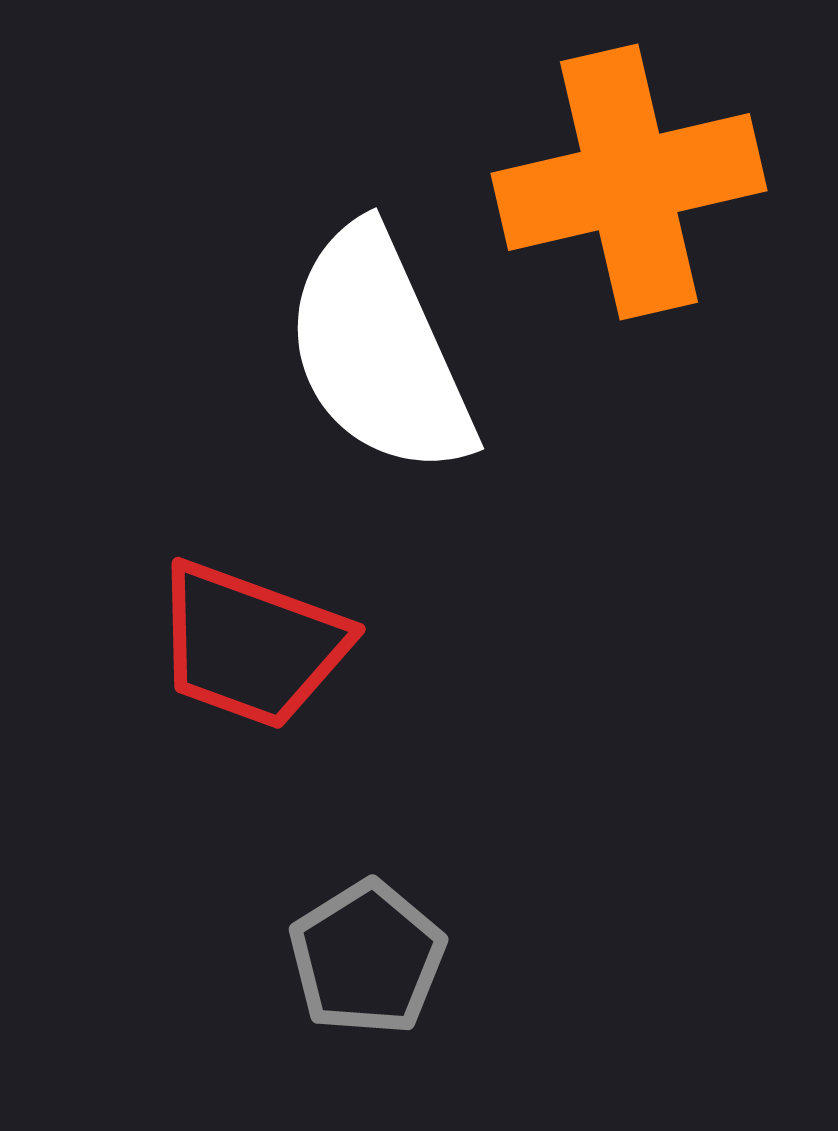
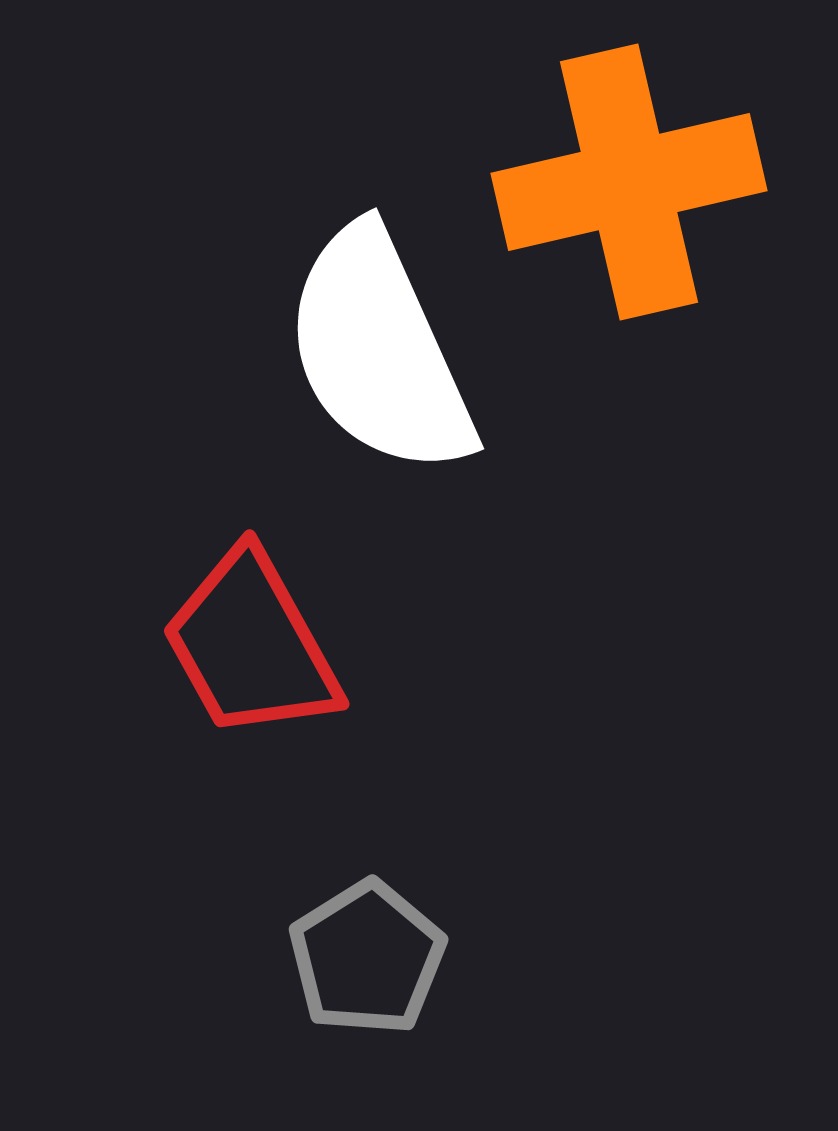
red trapezoid: rotated 41 degrees clockwise
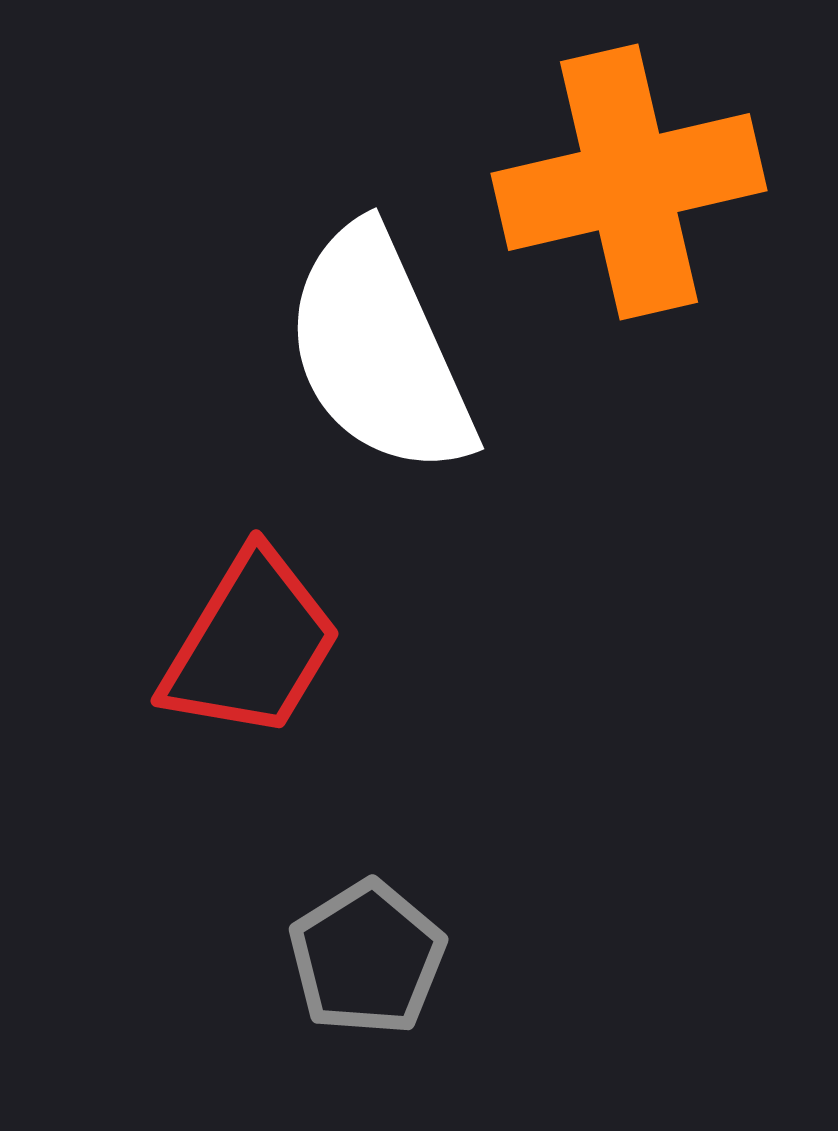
red trapezoid: rotated 120 degrees counterclockwise
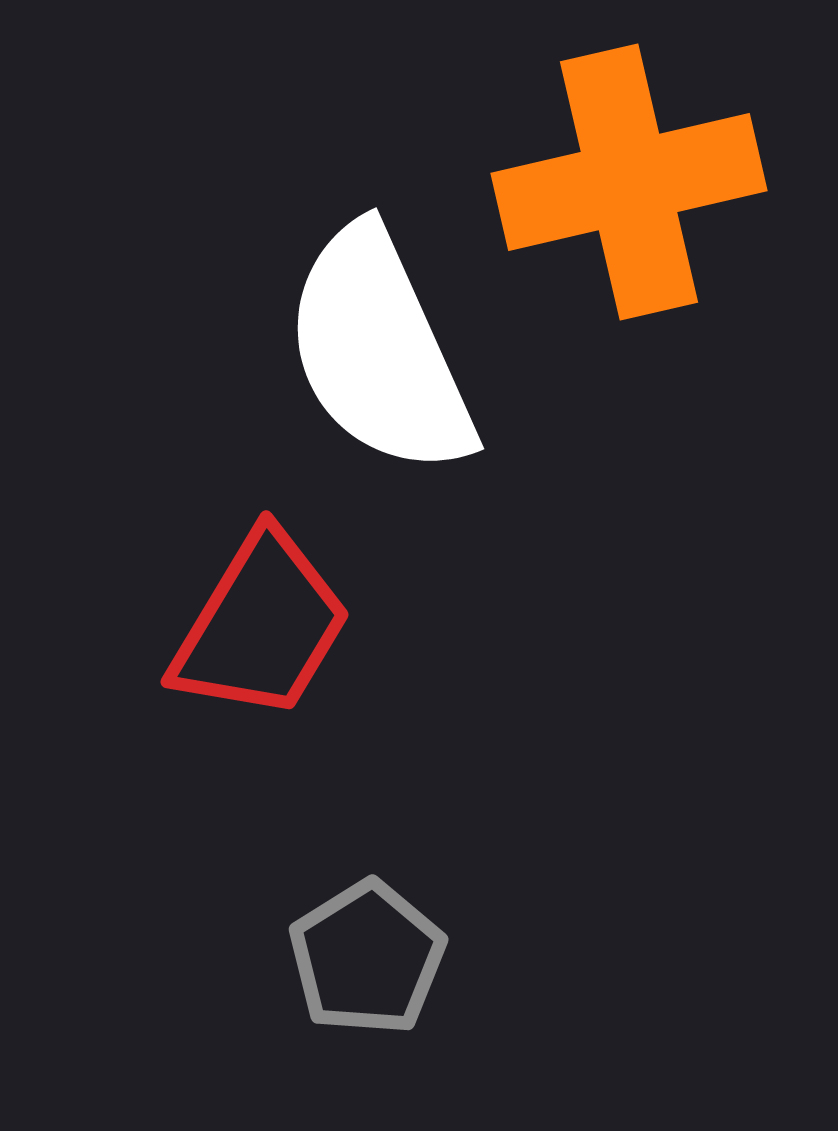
red trapezoid: moved 10 px right, 19 px up
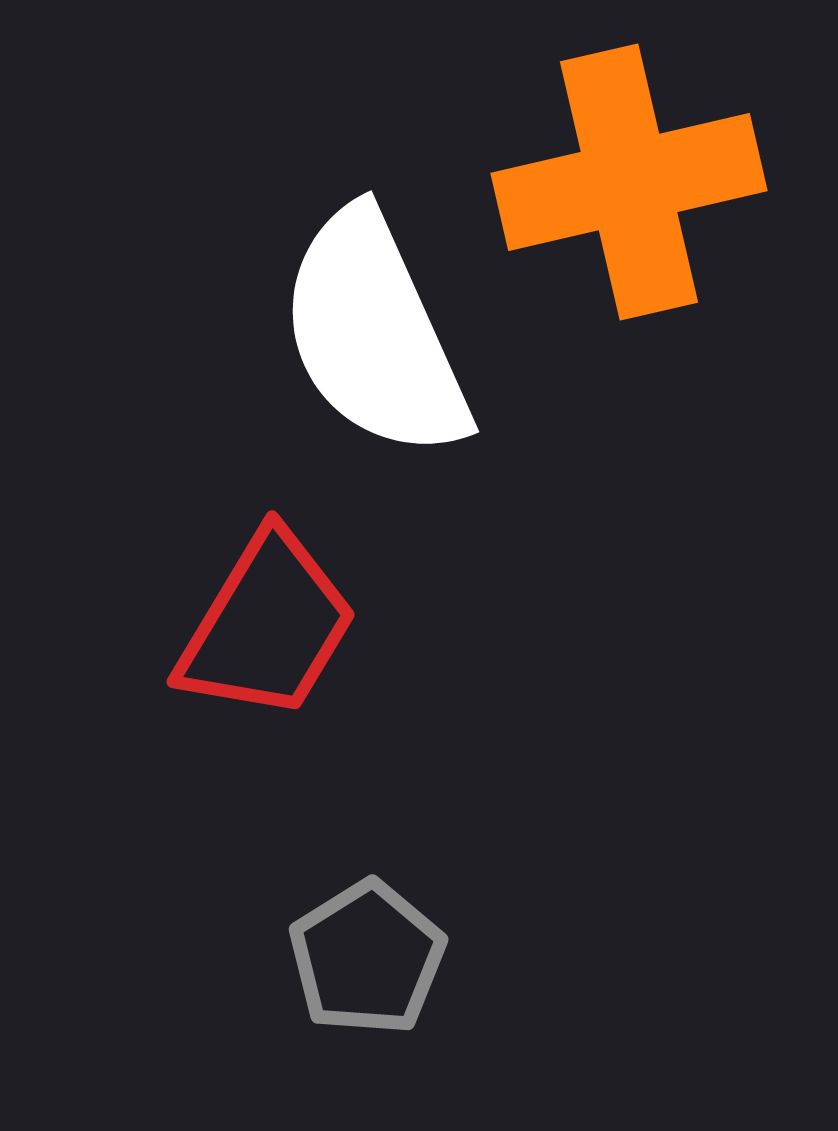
white semicircle: moved 5 px left, 17 px up
red trapezoid: moved 6 px right
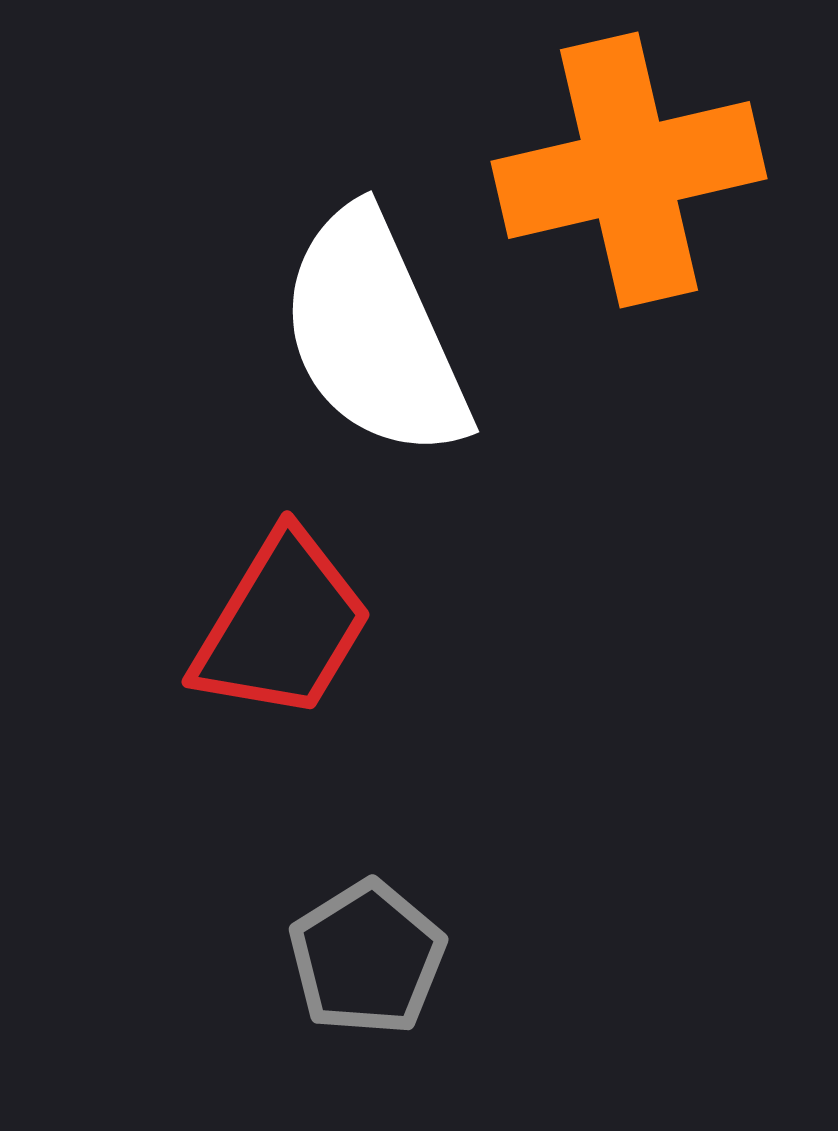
orange cross: moved 12 px up
red trapezoid: moved 15 px right
